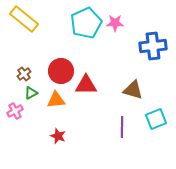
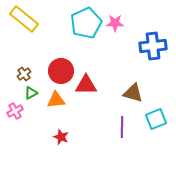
brown triangle: moved 3 px down
red star: moved 3 px right, 1 px down
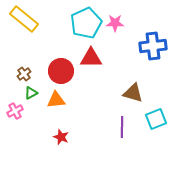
red triangle: moved 5 px right, 27 px up
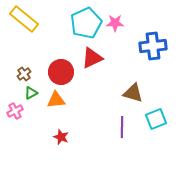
red triangle: moved 1 px right; rotated 25 degrees counterclockwise
red circle: moved 1 px down
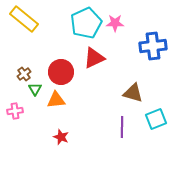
red triangle: moved 2 px right
green triangle: moved 4 px right, 4 px up; rotated 32 degrees counterclockwise
pink cross: rotated 21 degrees clockwise
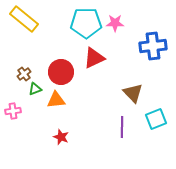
cyan pentagon: rotated 24 degrees clockwise
green triangle: rotated 40 degrees clockwise
brown triangle: rotated 30 degrees clockwise
pink cross: moved 2 px left
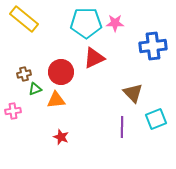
brown cross: rotated 24 degrees clockwise
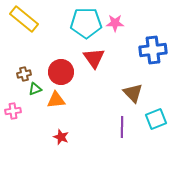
blue cross: moved 4 px down
red triangle: rotated 40 degrees counterclockwise
